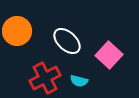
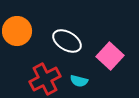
white ellipse: rotated 12 degrees counterclockwise
pink square: moved 1 px right, 1 px down
red cross: moved 1 px down
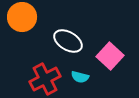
orange circle: moved 5 px right, 14 px up
white ellipse: moved 1 px right
cyan semicircle: moved 1 px right, 4 px up
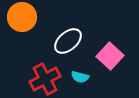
white ellipse: rotated 72 degrees counterclockwise
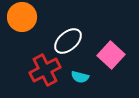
pink square: moved 1 px right, 1 px up
red cross: moved 9 px up
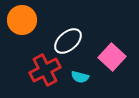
orange circle: moved 3 px down
pink square: moved 1 px right, 2 px down
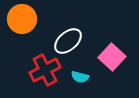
orange circle: moved 1 px up
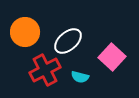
orange circle: moved 3 px right, 13 px down
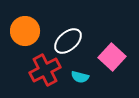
orange circle: moved 1 px up
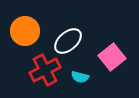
pink square: rotated 8 degrees clockwise
